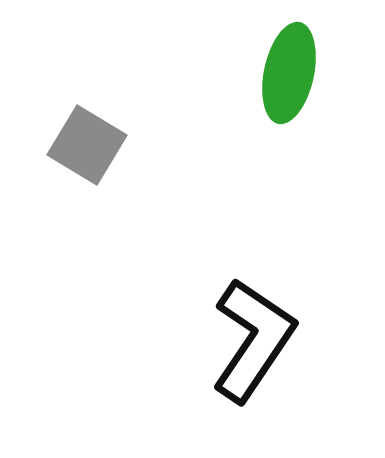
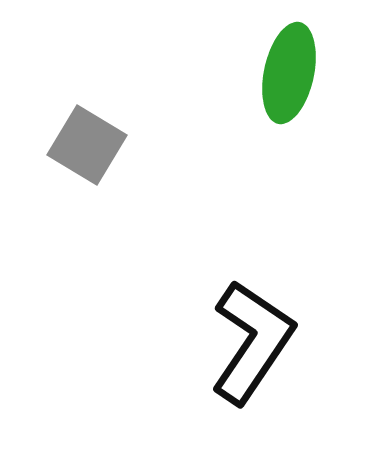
black L-shape: moved 1 px left, 2 px down
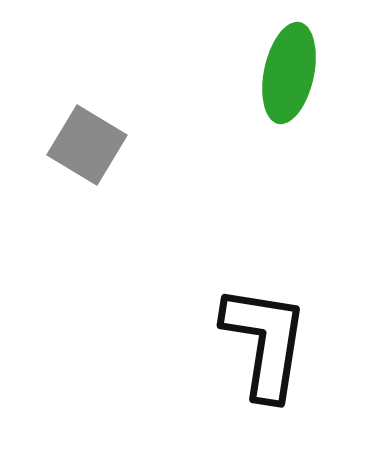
black L-shape: moved 13 px right; rotated 25 degrees counterclockwise
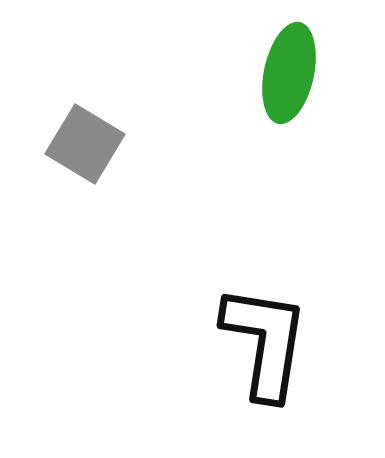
gray square: moved 2 px left, 1 px up
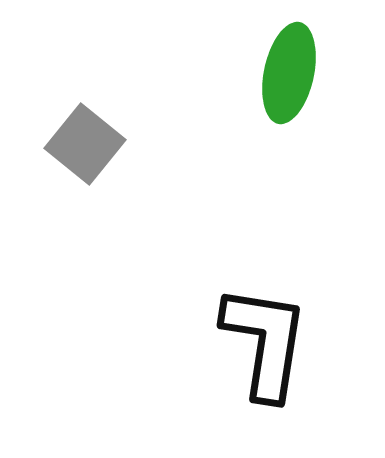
gray square: rotated 8 degrees clockwise
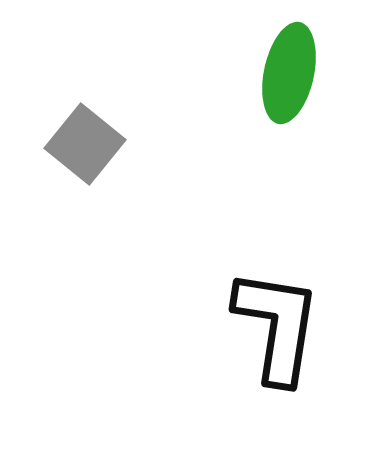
black L-shape: moved 12 px right, 16 px up
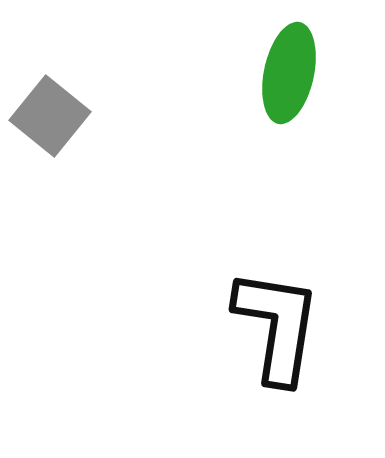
gray square: moved 35 px left, 28 px up
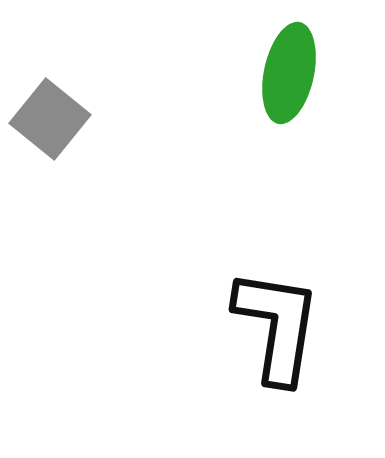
gray square: moved 3 px down
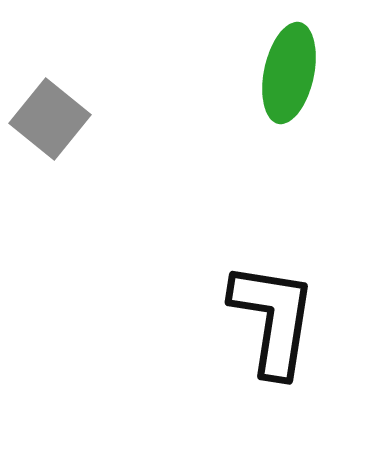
black L-shape: moved 4 px left, 7 px up
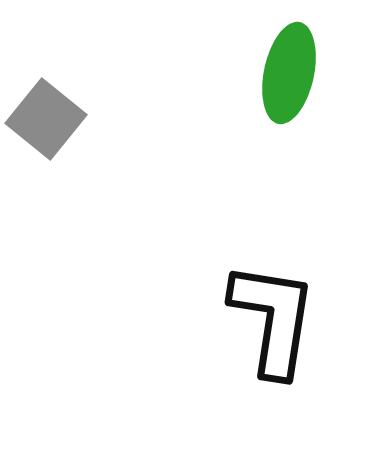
gray square: moved 4 px left
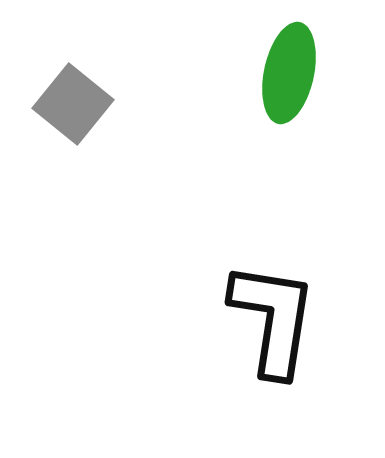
gray square: moved 27 px right, 15 px up
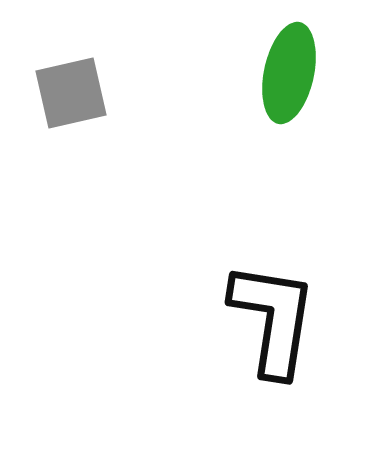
gray square: moved 2 px left, 11 px up; rotated 38 degrees clockwise
